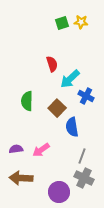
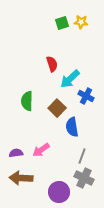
purple semicircle: moved 4 px down
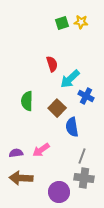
gray cross: rotated 18 degrees counterclockwise
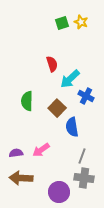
yellow star: rotated 16 degrees clockwise
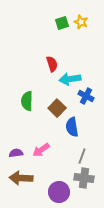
cyan arrow: rotated 35 degrees clockwise
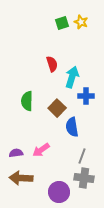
cyan arrow: moved 2 px right, 2 px up; rotated 115 degrees clockwise
blue cross: rotated 28 degrees counterclockwise
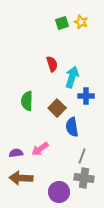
pink arrow: moved 1 px left, 1 px up
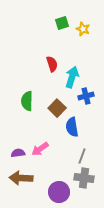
yellow star: moved 2 px right, 7 px down
blue cross: rotated 14 degrees counterclockwise
purple semicircle: moved 2 px right
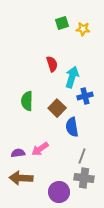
yellow star: rotated 16 degrees counterclockwise
blue cross: moved 1 px left
